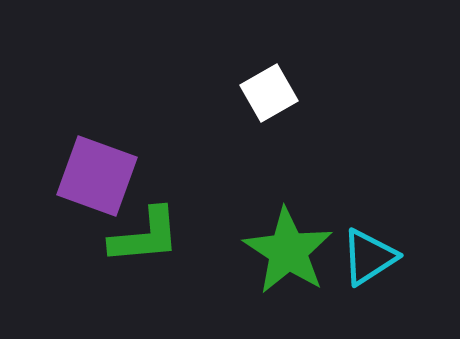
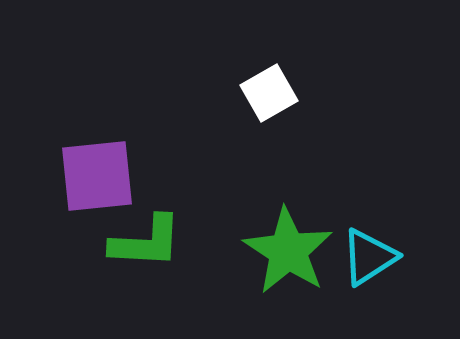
purple square: rotated 26 degrees counterclockwise
green L-shape: moved 1 px right, 6 px down; rotated 8 degrees clockwise
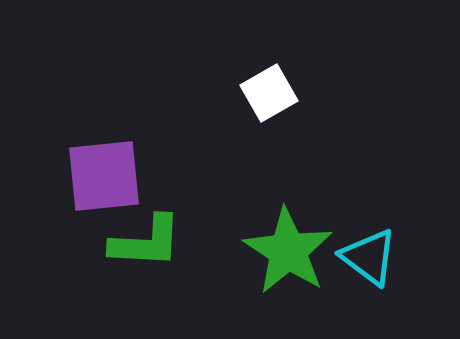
purple square: moved 7 px right
cyan triangle: rotated 50 degrees counterclockwise
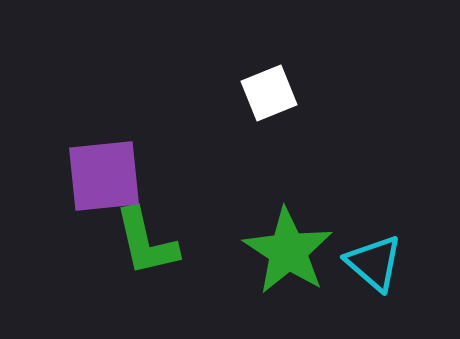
white square: rotated 8 degrees clockwise
green L-shape: rotated 74 degrees clockwise
cyan triangle: moved 5 px right, 6 px down; rotated 4 degrees clockwise
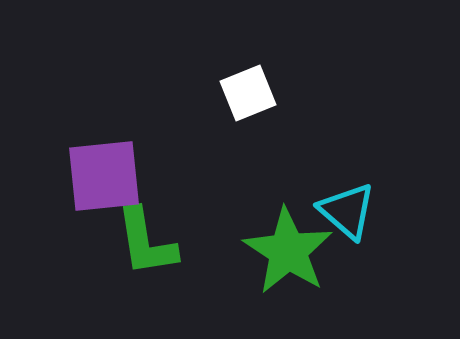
white square: moved 21 px left
green L-shape: rotated 4 degrees clockwise
cyan triangle: moved 27 px left, 52 px up
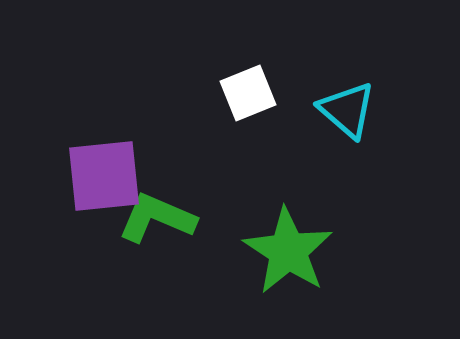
cyan triangle: moved 101 px up
green L-shape: moved 11 px right, 24 px up; rotated 122 degrees clockwise
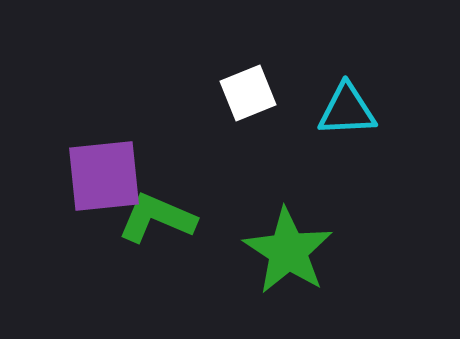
cyan triangle: rotated 44 degrees counterclockwise
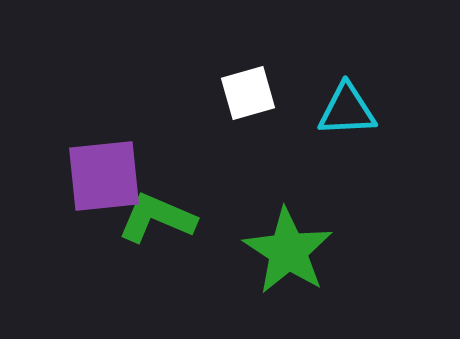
white square: rotated 6 degrees clockwise
